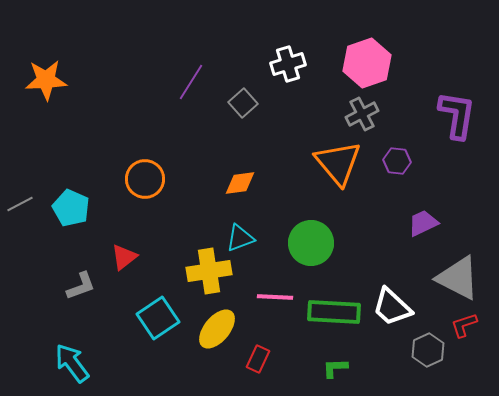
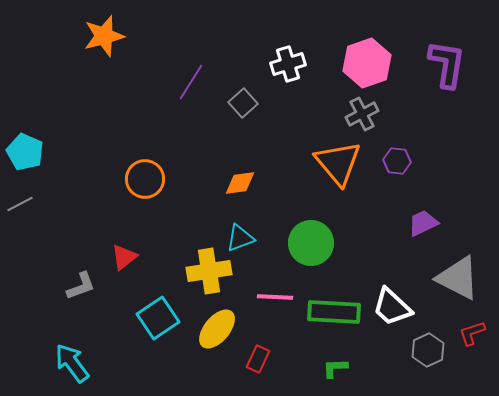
orange star: moved 58 px right, 44 px up; rotated 12 degrees counterclockwise
purple L-shape: moved 10 px left, 51 px up
cyan pentagon: moved 46 px left, 56 px up
red L-shape: moved 8 px right, 8 px down
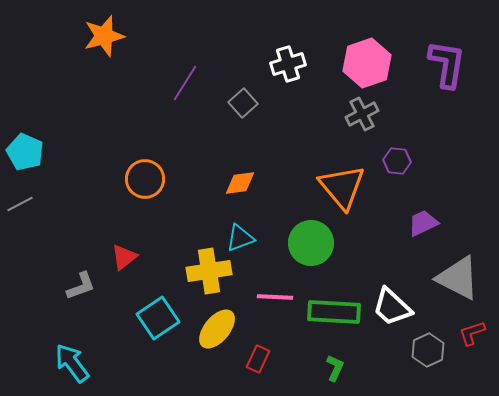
purple line: moved 6 px left, 1 px down
orange triangle: moved 4 px right, 24 px down
green L-shape: rotated 116 degrees clockwise
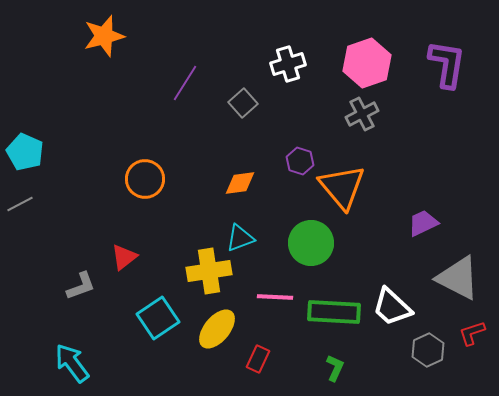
purple hexagon: moved 97 px left; rotated 12 degrees clockwise
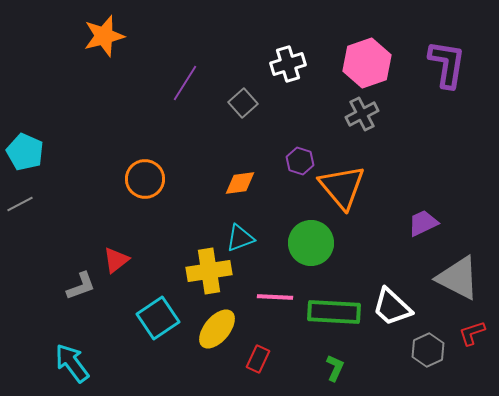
red triangle: moved 8 px left, 3 px down
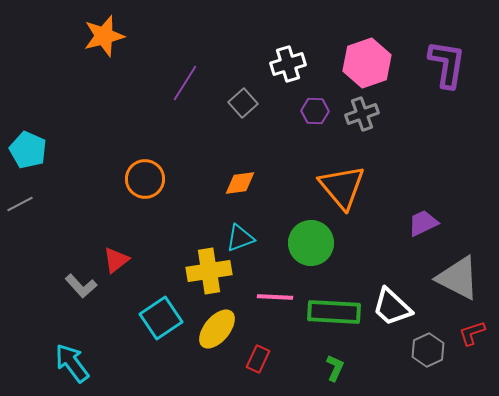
gray cross: rotated 8 degrees clockwise
cyan pentagon: moved 3 px right, 2 px up
purple hexagon: moved 15 px right, 50 px up; rotated 16 degrees counterclockwise
gray L-shape: rotated 68 degrees clockwise
cyan square: moved 3 px right
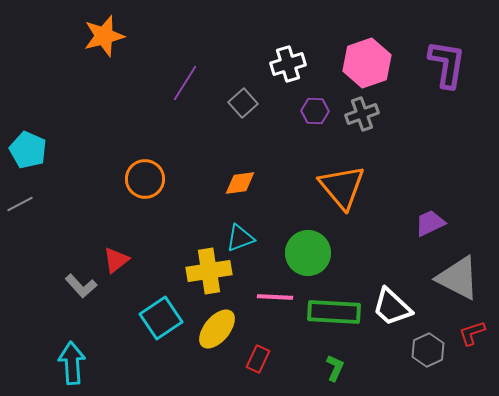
purple trapezoid: moved 7 px right
green circle: moved 3 px left, 10 px down
cyan arrow: rotated 33 degrees clockwise
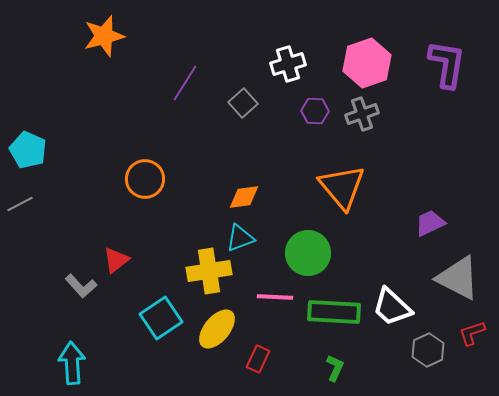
orange diamond: moved 4 px right, 14 px down
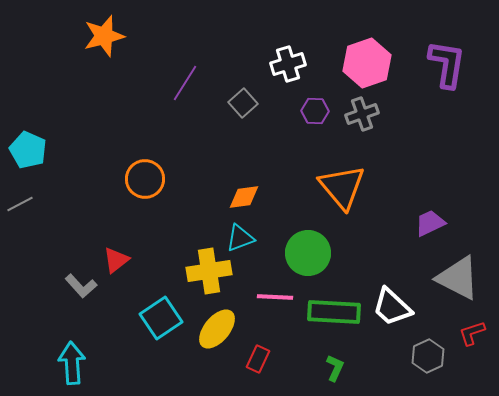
gray hexagon: moved 6 px down
